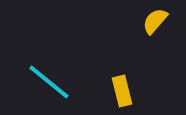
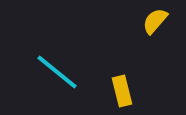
cyan line: moved 8 px right, 10 px up
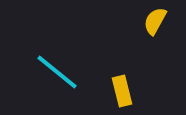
yellow semicircle: rotated 12 degrees counterclockwise
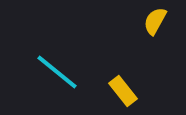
yellow rectangle: moved 1 px right; rotated 24 degrees counterclockwise
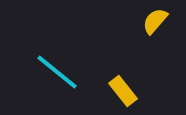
yellow semicircle: rotated 12 degrees clockwise
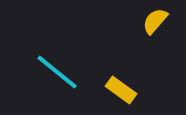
yellow rectangle: moved 2 px left, 1 px up; rotated 16 degrees counterclockwise
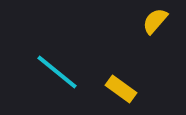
yellow rectangle: moved 1 px up
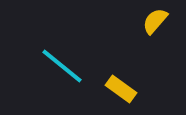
cyan line: moved 5 px right, 6 px up
